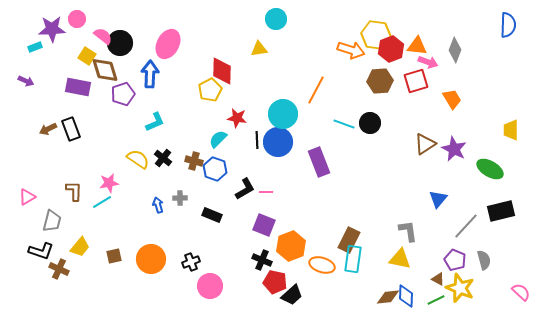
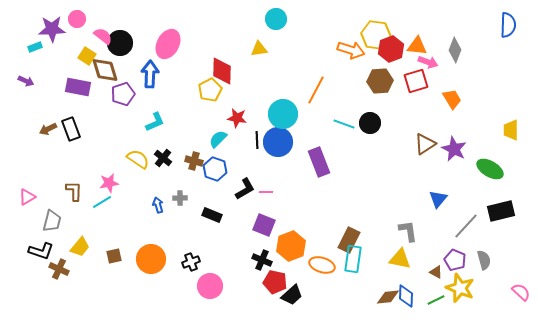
brown triangle at (438, 279): moved 2 px left, 7 px up
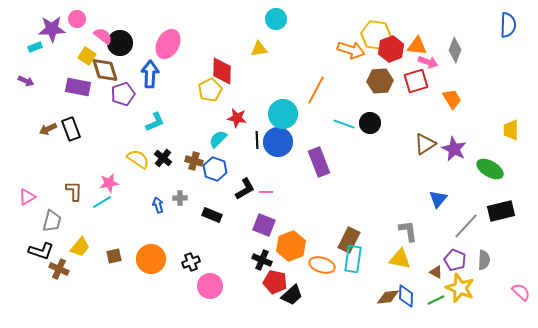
gray semicircle at (484, 260): rotated 18 degrees clockwise
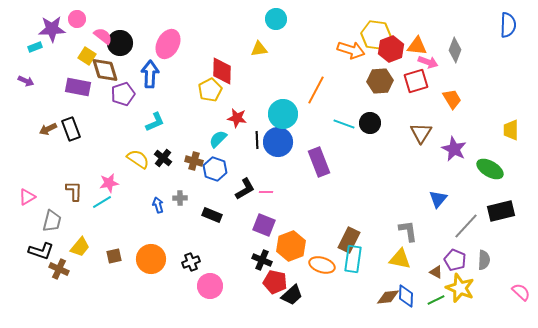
brown triangle at (425, 144): moved 4 px left, 11 px up; rotated 25 degrees counterclockwise
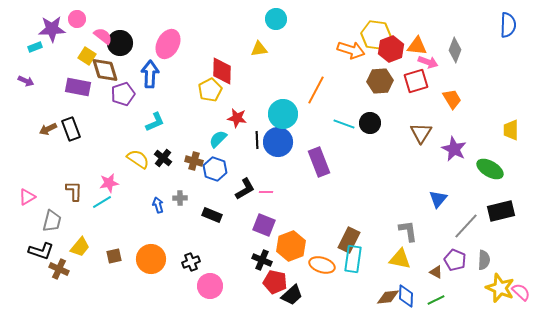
yellow star at (460, 288): moved 40 px right
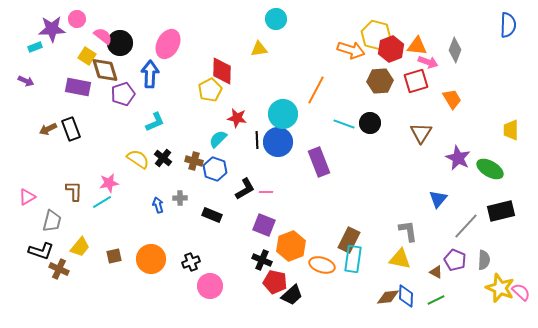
yellow hexagon at (376, 35): rotated 8 degrees clockwise
purple star at (454, 149): moved 4 px right, 9 px down
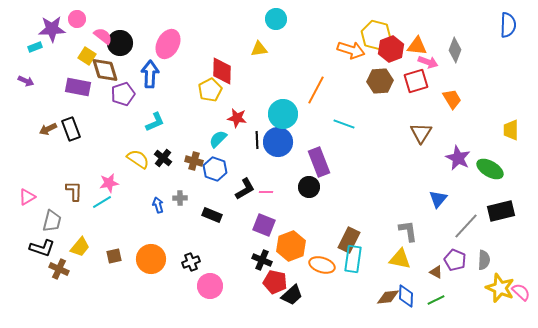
black circle at (370, 123): moved 61 px left, 64 px down
black L-shape at (41, 251): moved 1 px right, 3 px up
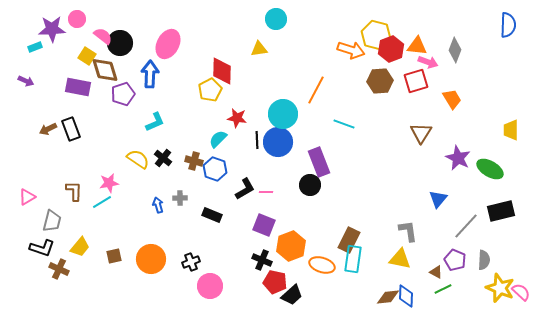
black circle at (309, 187): moved 1 px right, 2 px up
green line at (436, 300): moved 7 px right, 11 px up
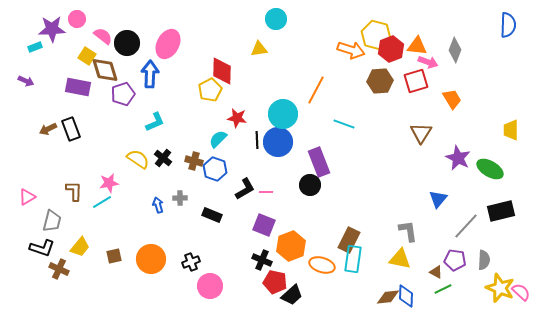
black circle at (120, 43): moved 7 px right
purple pentagon at (455, 260): rotated 15 degrees counterclockwise
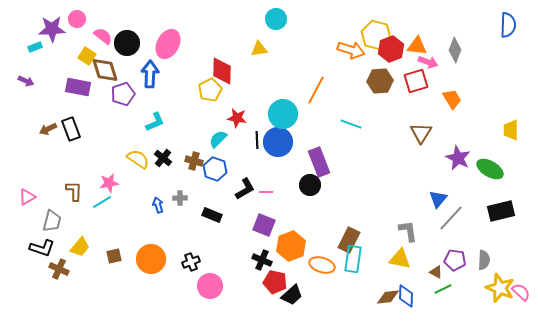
cyan line at (344, 124): moved 7 px right
gray line at (466, 226): moved 15 px left, 8 px up
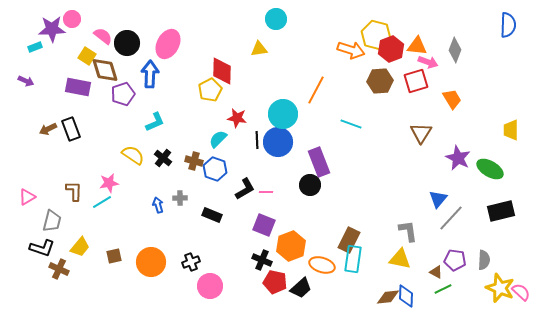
pink circle at (77, 19): moved 5 px left
yellow semicircle at (138, 159): moved 5 px left, 4 px up
orange circle at (151, 259): moved 3 px down
black trapezoid at (292, 295): moved 9 px right, 7 px up
